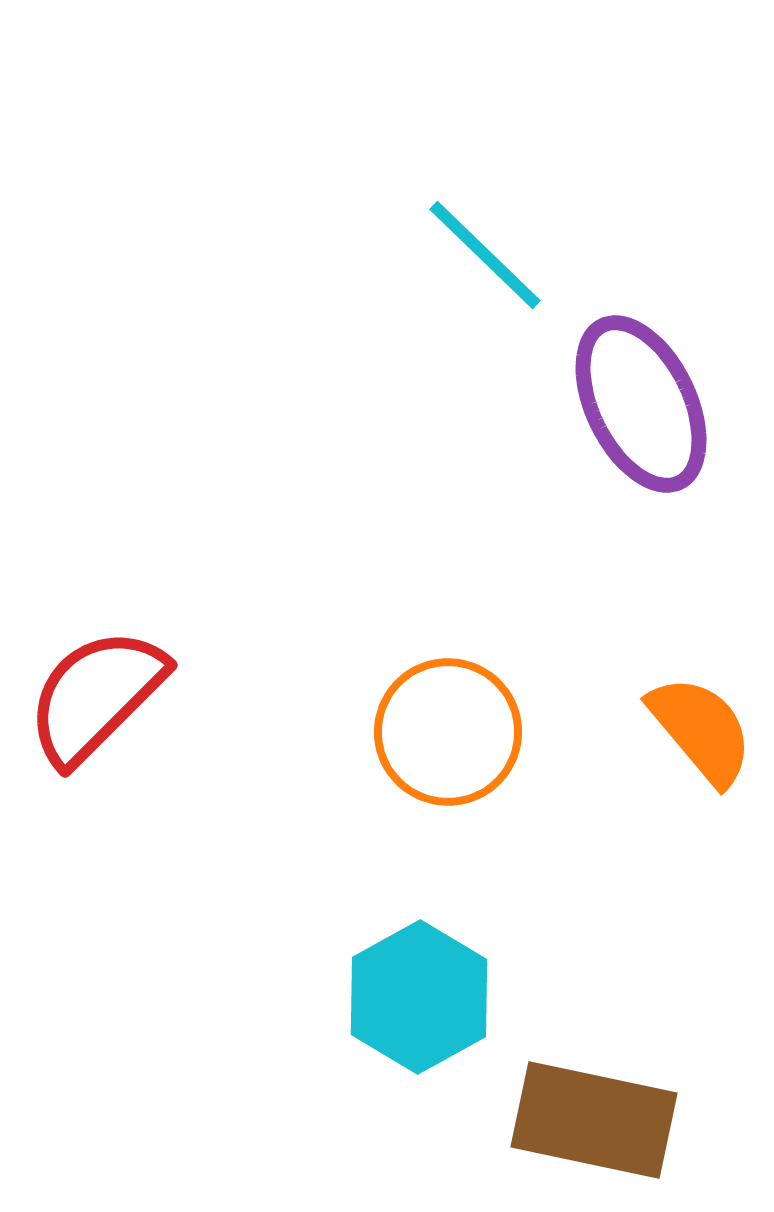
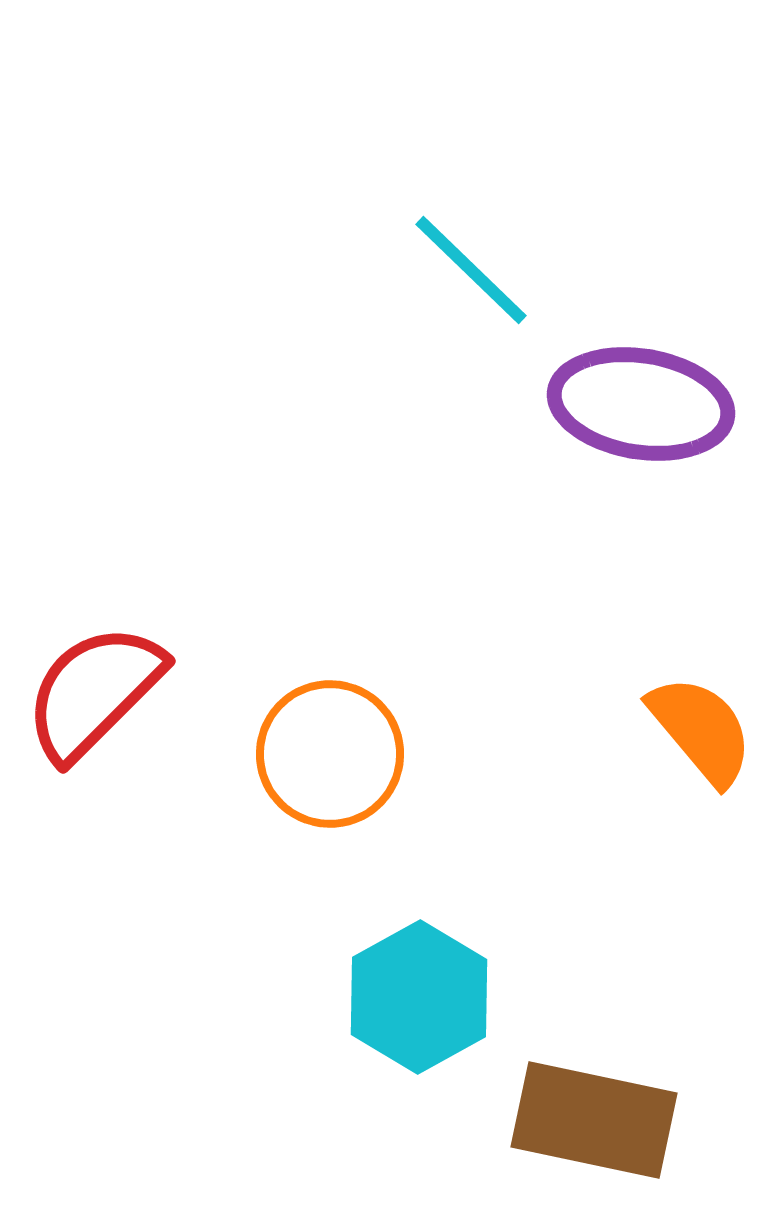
cyan line: moved 14 px left, 15 px down
purple ellipse: rotated 55 degrees counterclockwise
red semicircle: moved 2 px left, 4 px up
orange circle: moved 118 px left, 22 px down
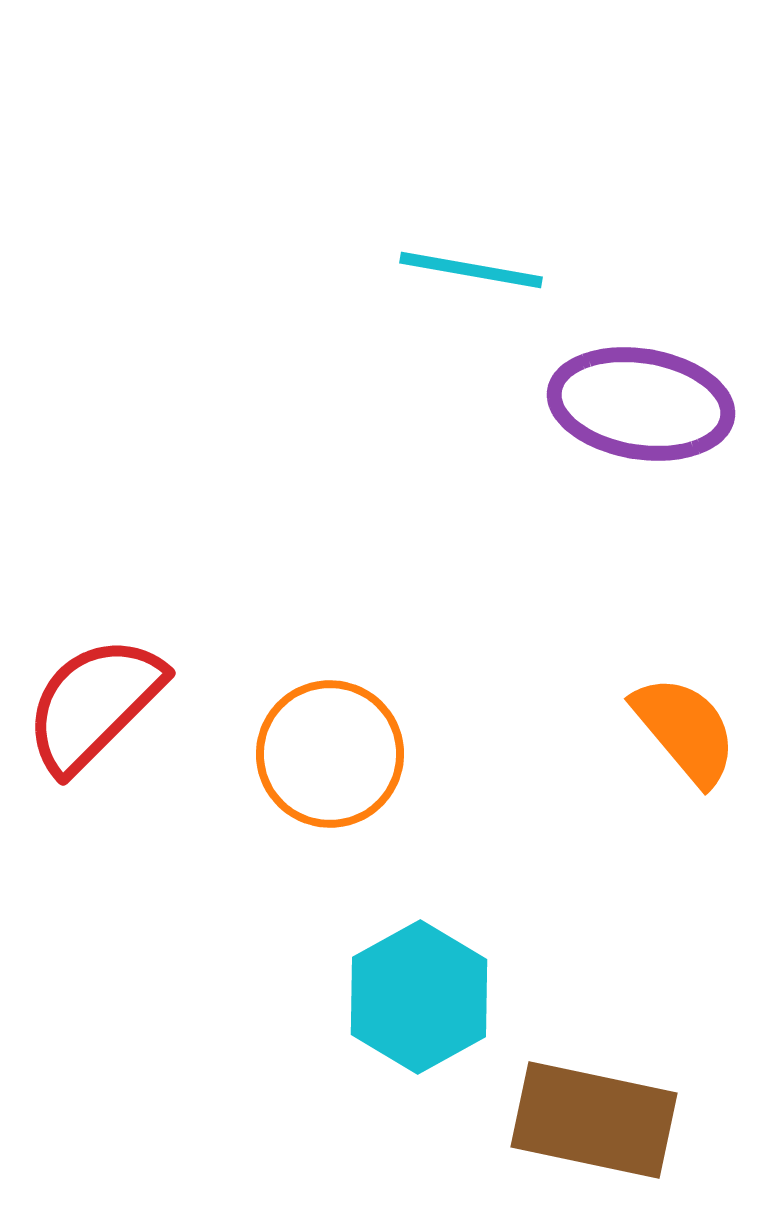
cyan line: rotated 34 degrees counterclockwise
red semicircle: moved 12 px down
orange semicircle: moved 16 px left
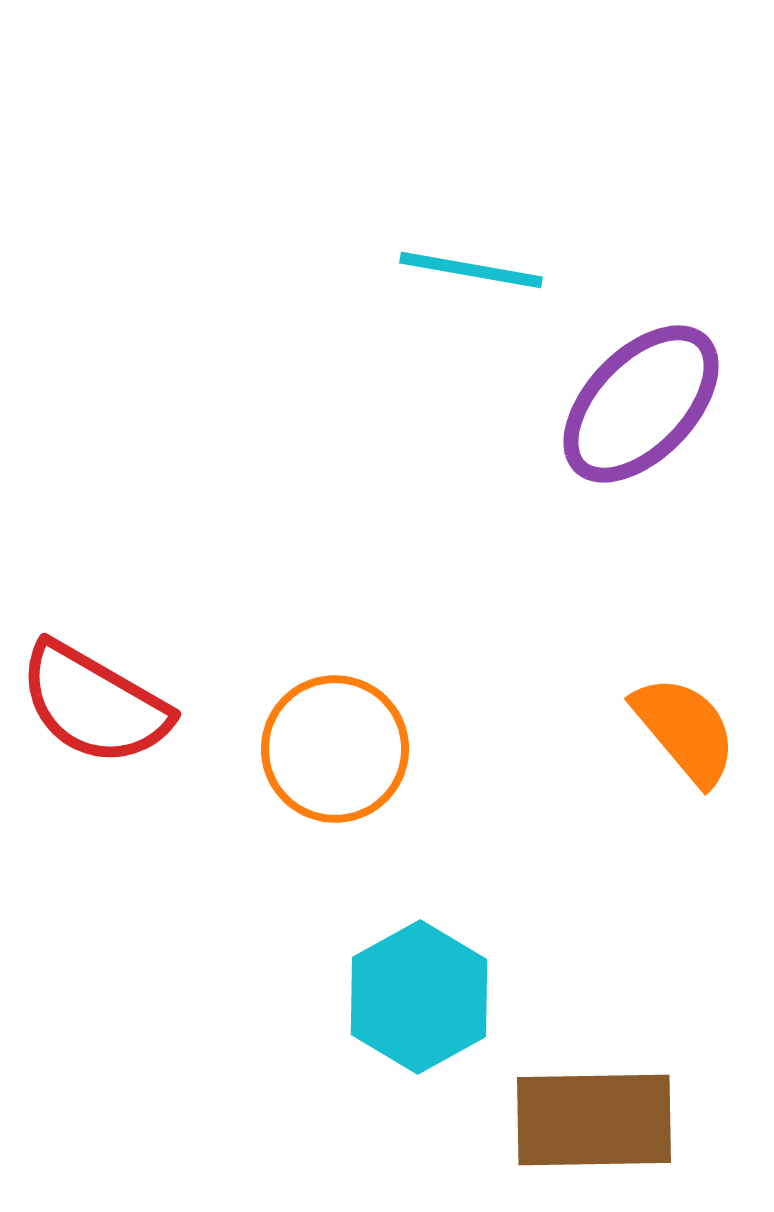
purple ellipse: rotated 55 degrees counterclockwise
red semicircle: rotated 105 degrees counterclockwise
orange circle: moved 5 px right, 5 px up
brown rectangle: rotated 13 degrees counterclockwise
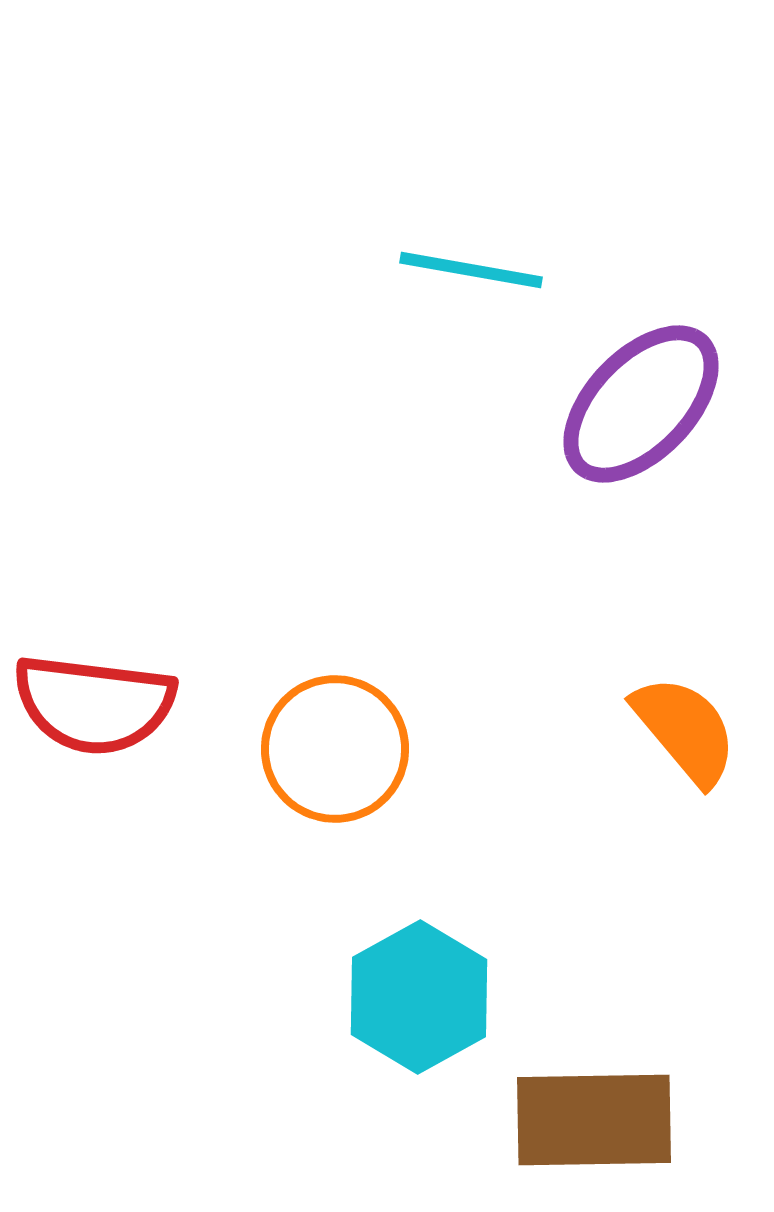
red semicircle: rotated 23 degrees counterclockwise
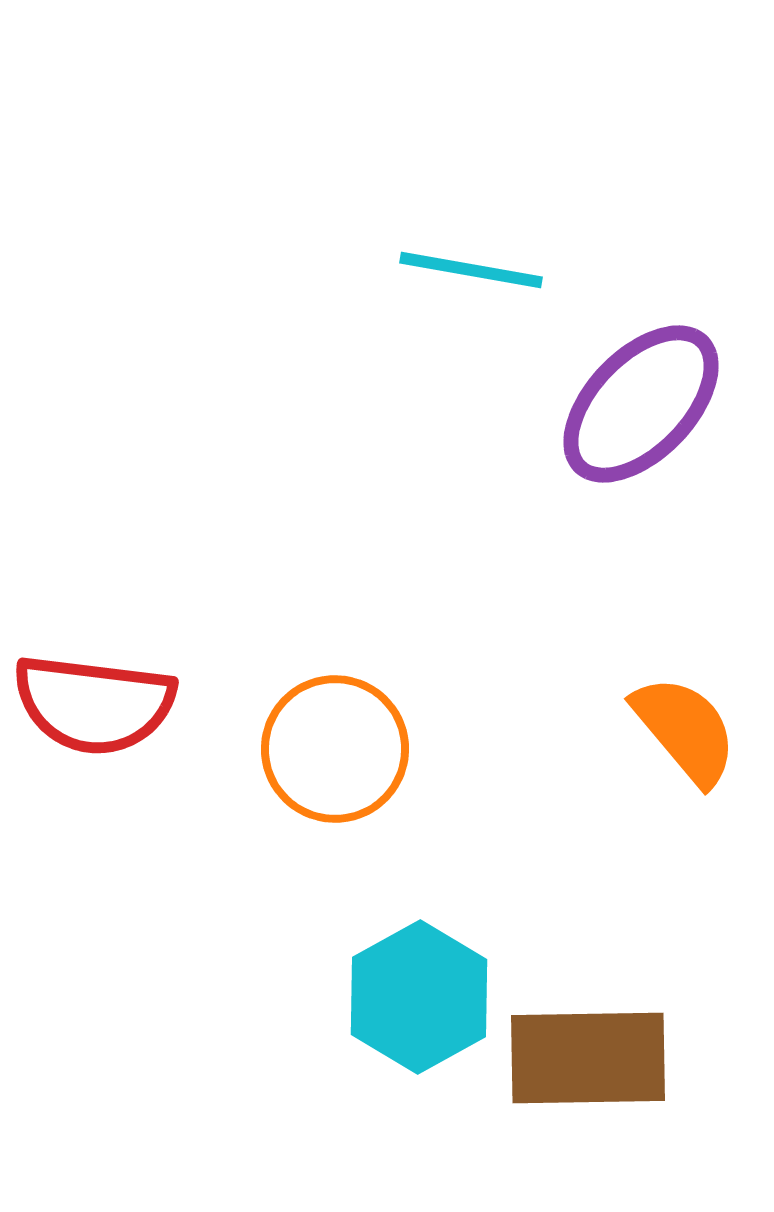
brown rectangle: moved 6 px left, 62 px up
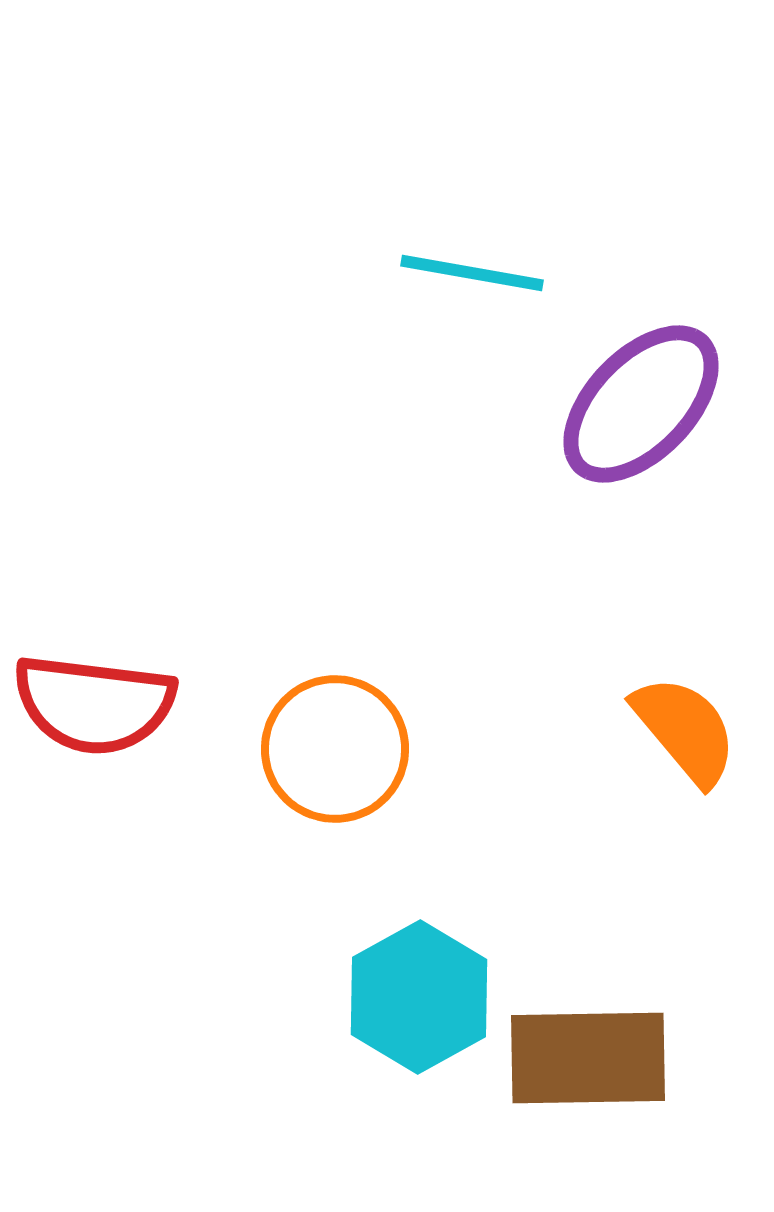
cyan line: moved 1 px right, 3 px down
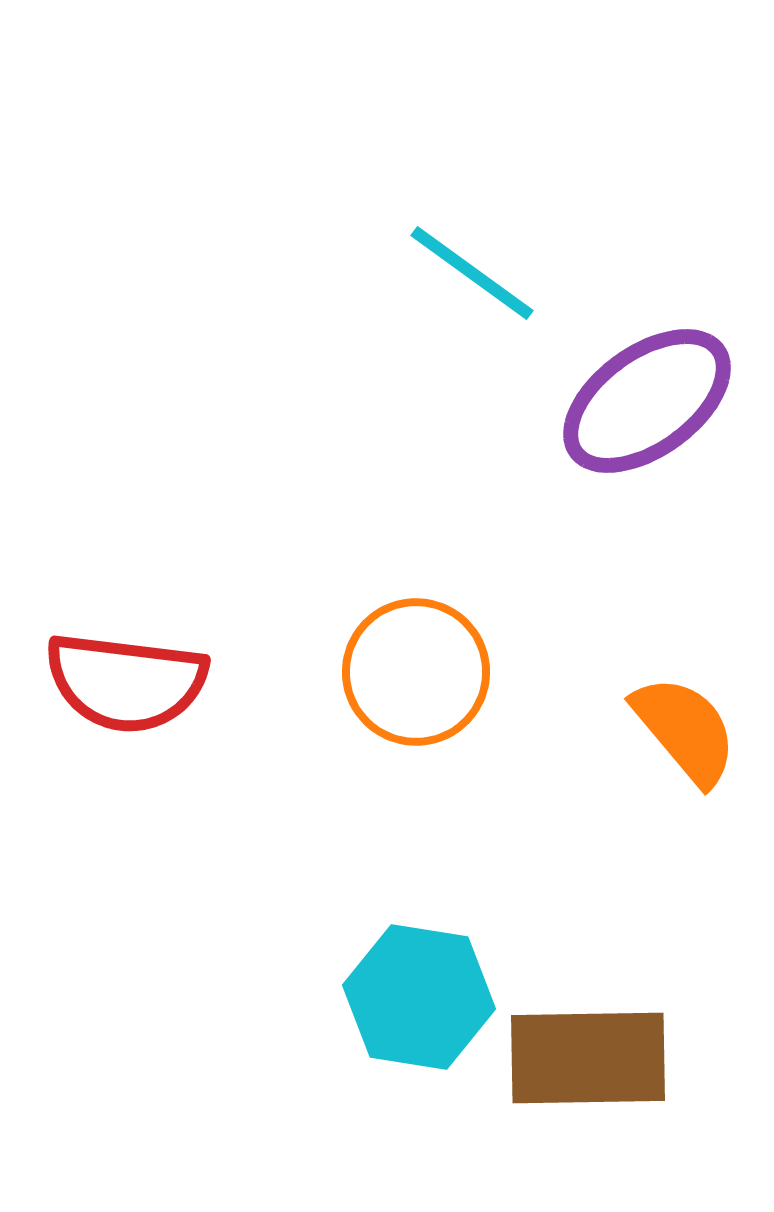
cyan line: rotated 26 degrees clockwise
purple ellipse: moved 6 px right, 3 px up; rotated 10 degrees clockwise
red semicircle: moved 32 px right, 22 px up
orange circle: moved 81 px right, 77 px up
cyan hexagon: rotated 22 degrees counterclockwise
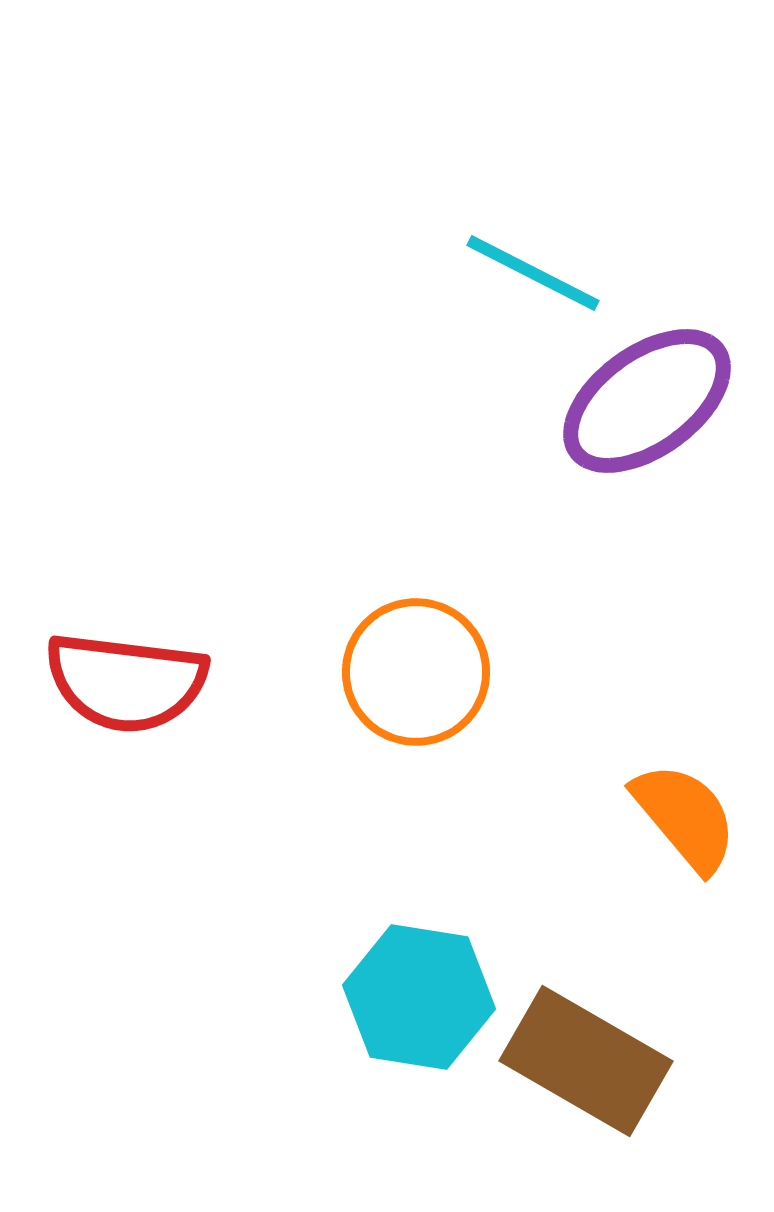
cyan line: moved 61 px right; rotated 9 degrees counterclockwise
orange semicircle: moved 87 px down
brown rectangle: moved 2 px left, 3 px down; rotated 31 degrees clockwise
